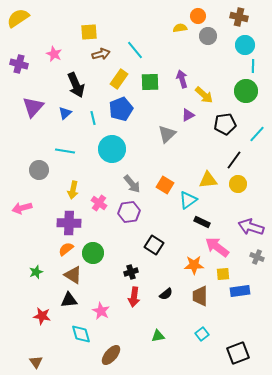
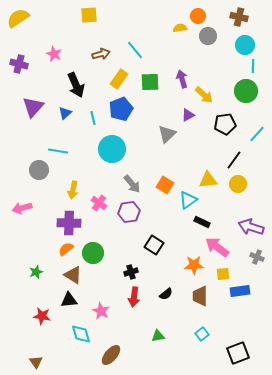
yellow square at (89, 32): moved 17 px up
cyan line at (65, 151): moved 7 px left
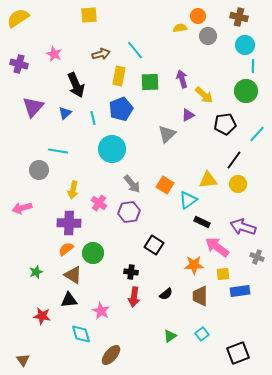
yellow rectangle at (119, 79): moved 3 px up; rotated 24 degrees counterclockwise
purple arrow at (251, 227): moved 8 px left
black cross at (131, 272): rotated 24 degrees clockwise
green triangle at (158, 336): moved 12 px right; rotated 24 degrees counterclockwise
brown triangle at (36, 362): moved 13 px left, 2 px up
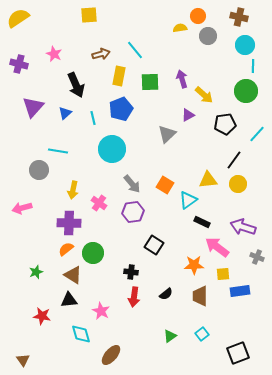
purple hexagon at (129, 212): moved 4 px right
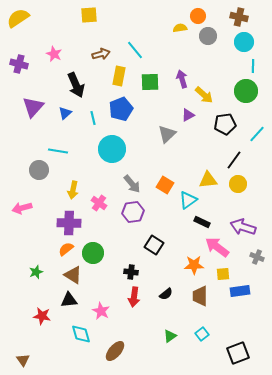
cyan circle at (245, 45): moved 1 px left, 3 px up
brown ellipse at (111, 355): moved 4 px right, 4 px up
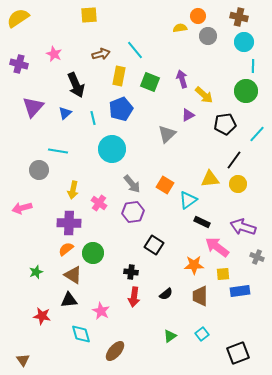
green square at (150, 82): rotated 24 degrees clockwise
yellow triangle at (208, 180): moved 2 px right, 1 px up
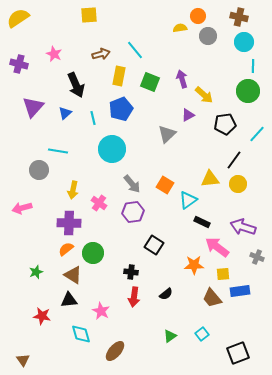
green circle at (246, 91): moved 2 px right
brown trapezoid at (200, 296): moved 12 px right, 2 px down; rotated 40 degrees counterclockwise
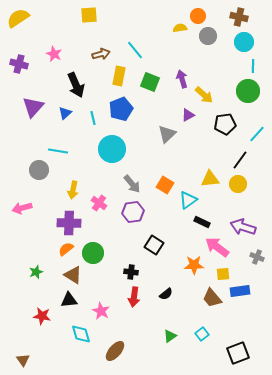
black line at (234, 160): moved 6 px right
